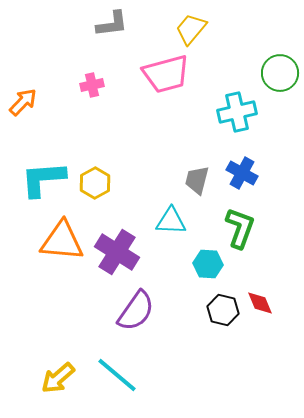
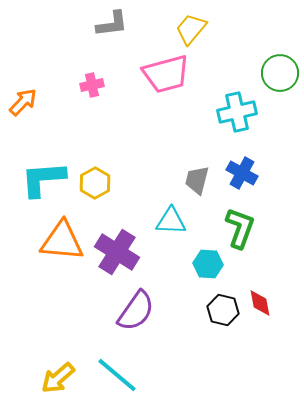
red diamond: rotated 12 degrees clockwise
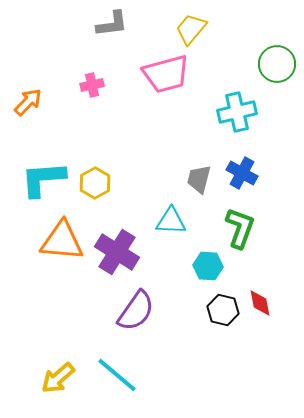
green circle: moved 3 px left, 9 px up
orange arrow: moved 5 px right
gray trapezoid: moved 2 px right, 1 px up
cyan hexagon: moved 2 px down
